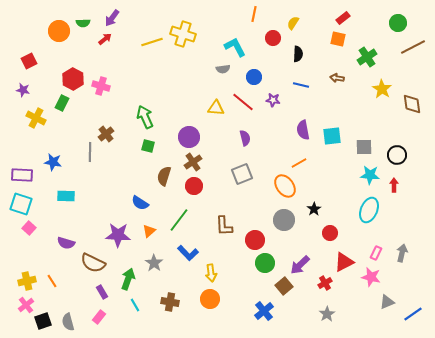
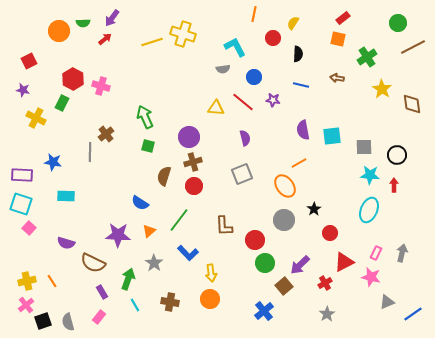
brown cross at (193, 162): rotated 18 degrees clockwise
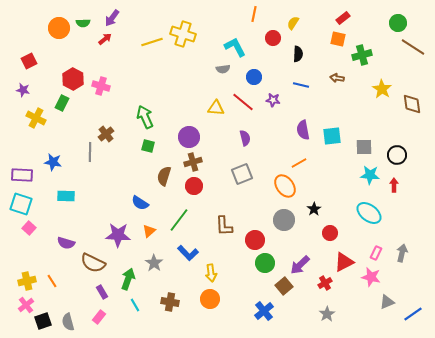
orange circle at (59, 31): moved 3 px up
brown line at (413, 47): rotated 60 degrees clockwise
green cross at (367, 57): moved 5 px left, 2 px up; rotated 18 degrees clockwise
cyan ellipse at (369, 210): moved 3 px down; rotated 75 degrees counterclockwise
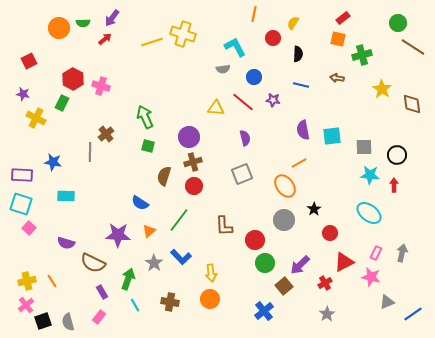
purple star at (23, 90): moved 4 px down
blue L-shape at (188, 253): moved 7 px left, 4 px down
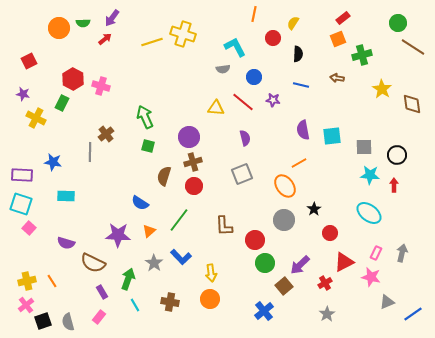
orange square at (338, 39): rotated 35 degrees counterclockwise
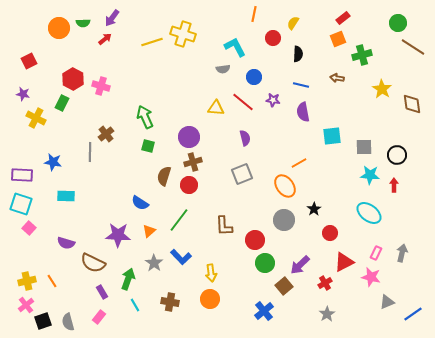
purple semicircle at (303, 130): moved 18 px up
red circle at (194, 186): moved 5 px left, 1 px up
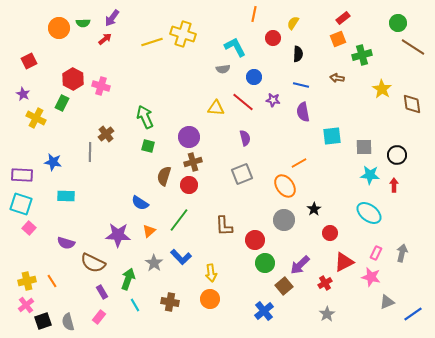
purple star at (23, 94): rotated 16 degrees clockwise
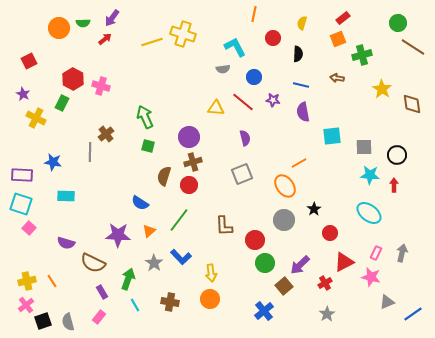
yellow semicircle at (293, 23): moved 9 px right; rotated 16 degrees counterclockwise
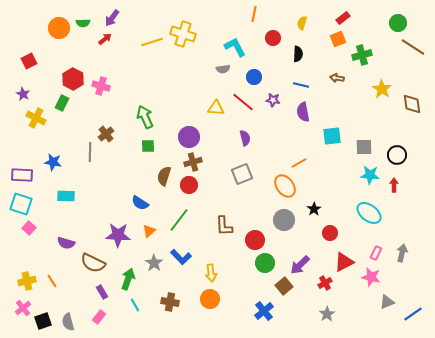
green square at (148, 146): rotated 16 degrees counterclockwise
pink cross at (26, 305): moved 3 px left, 3 px down
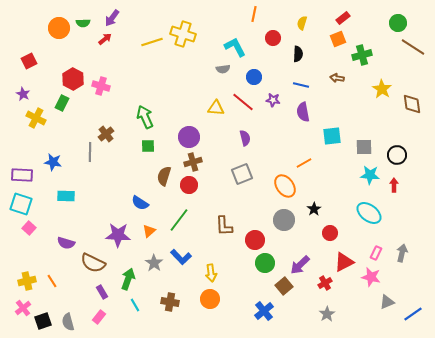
orange line at (299, 163): moved 5 px right
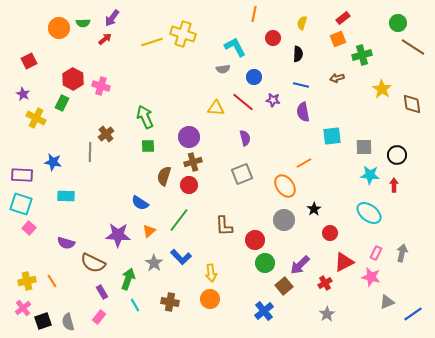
brown arrow at (337, 78): rotated 24 degrees counterclockwise
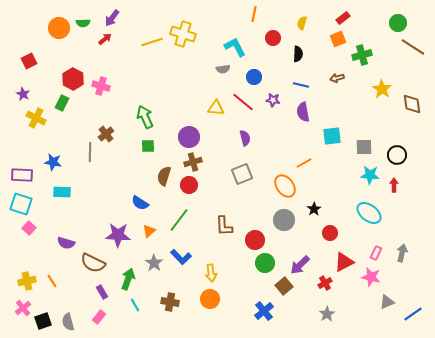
cyan rectangle at (66, 196): moved 4 px left, 4 px up
